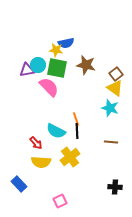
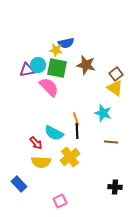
cyan star: moved 7 px left, 5 px down
cyan semicircle: moved 2 px left, 2 px down
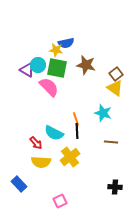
purple triangle: rotated 42 degrees clockwise
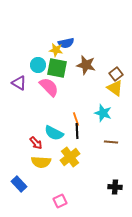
purple triangle: moved 8 px left, 13 px down
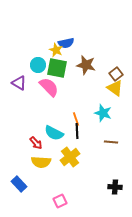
yellow star: rotated 16 degrees clockwise
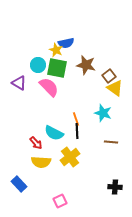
brown square: moved 7 px left, 2 px down
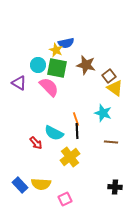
yellow semicircle: moved 22 px down
blue rectangle: moved 1 px right, 1 px down
pink square: moved 5 px right, 2 px up
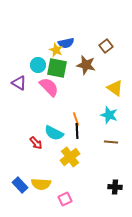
brown square: moved 3 px left, 30 px up
cyan star: moved 6 px right, 2 px down
